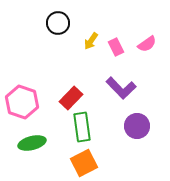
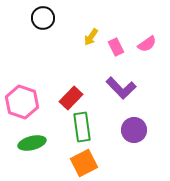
black circle: moved 15 px left, 5 px up
yellow arrow: moved 4 px up
purple circle: moved 3 px left, 4 px down
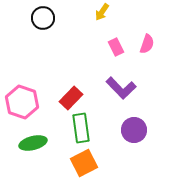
yellow arrow: moved 11 px right, 25 px up
pink semicircle: rotated 36 degrees counterclockwise
green rectangle: moved 1 px left, 1 px down
green ellipse: moved 1 px right
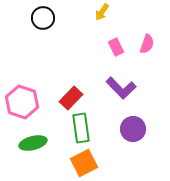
purple circle: moved 1 px left, 1 px up
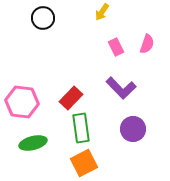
pink hexagon: rotated 12 degrees counterclockwise
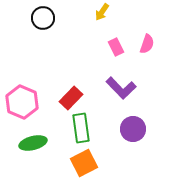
pink hexagon: rotated 16 degrees clockwise
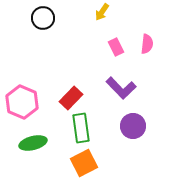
pink semicircle: rotated 12 degrees counterclockwise
purple circle: moved 3 px up
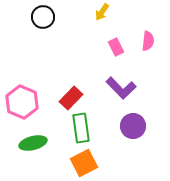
black circle: moved 1 px up
pink semicircle: moved 1 px right, 3 px up
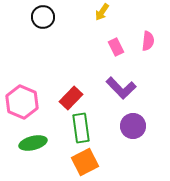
orange square: moved 1 px right, 1 px up
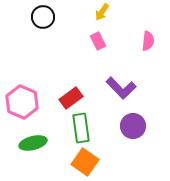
pink rectangle: moved 18 px left, 6 px up
red rectangle: rotated 10 degrees clockwise
orange square: rotated 28 degrees counterclockwise
